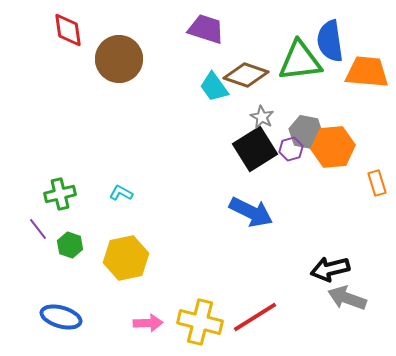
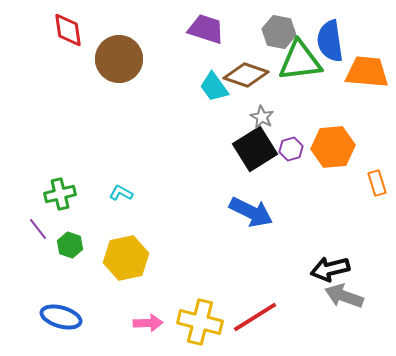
gray hexagon: moved 27 px left, 100 px up
gray arrow: moved 3 px left, 2 px up
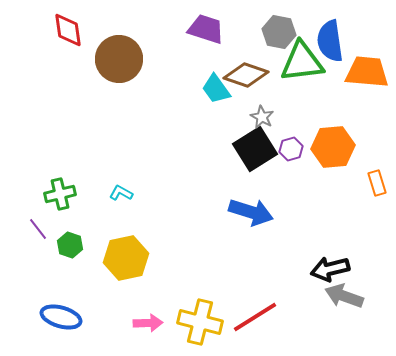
green triangle: moved 2 px right, 1 px down
cyan trapezoid: moved 2 px right, 2 px down
blue arrow: rotated 9 degrees counterclockwise
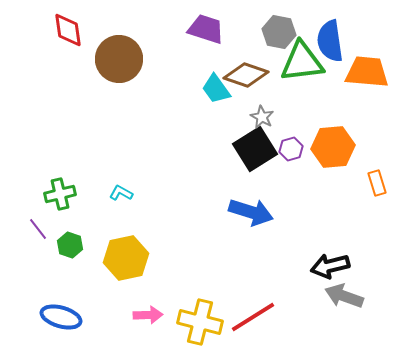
black arrow: moved 3 px up
red line: moved 2 px left
pink arrow: moved 8 px up
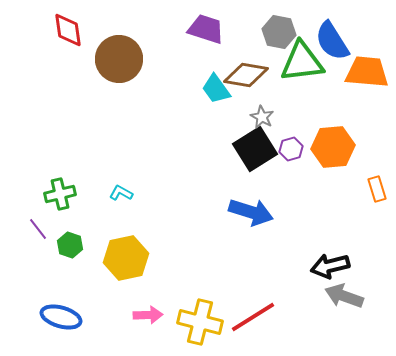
blue semicircle: moved 2 px right; rotated 24 degrees counterclockwise
brown diamond: rotated 9 degrees counterclockwise
orange rectangle: moved 6 px down
